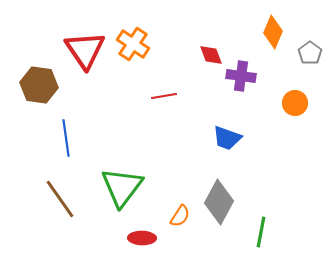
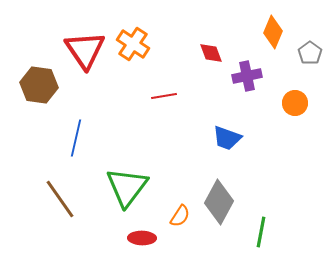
red diamond: moved 2 px up
purple cross: moved 6 px right; rotated 20 degrees counterclockwise
blue line: moved 10 px right; rotated 21 degrees clockwise
green triangle: moved 5 px right
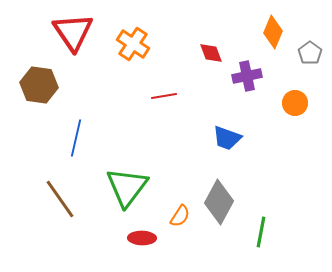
red triangle: moved 12 px left, 18 px up
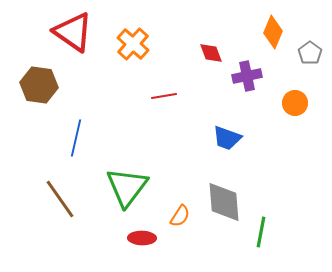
red triangle: rotated 21 degrees counterclockwise
orange cross: rotated 8 degrees clockwise
gray diamond: moved 5 px right; rotated 33 degrees counterclockwise
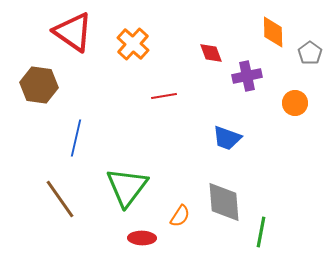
orange diamond: rotated 24 degrees counterclockwise
